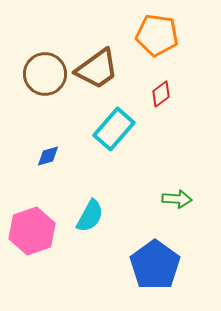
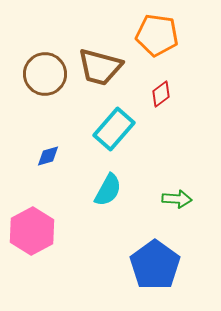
brown trapezoid: moved 3 px right, 2 px up; rotated 51 degrees clockwise
cyan semicircle: moved 18 px right, 26 px up
pink hexagon: rotated 9 degrees counterclockwise
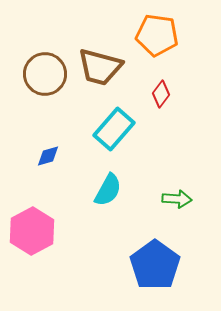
red diamond: rotated 16 degrees counterclockwise
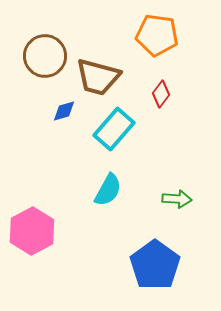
brown trapezoid: moved 2 px left, 10 px down
brown circle: moved 18 px up
blue diamond: moved 16 px right, 45 px up
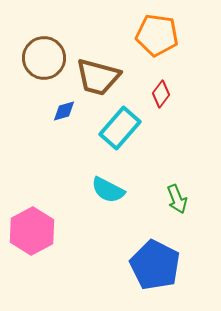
brown circle: moved 1 px left, 2 px down
cyan rectangle: moved 6 px right, 1 px up
cyan semicircle: rotated 88 degrees clockwise
green arrow: rotated 64 degrees clockwise
blue pentagon: rotated 9 degrees counterclockwise
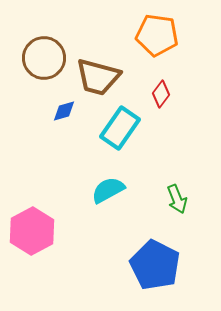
cyan rectangle: rotated 6 degrees counterclockwise
cyan semicircle: rotated 124 degrees clockwise
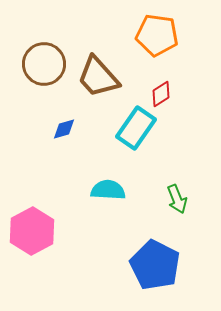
brown circle: moved 6 px down
brown trapezoid: rotated 33 degrees clockwise
red diamond: rotated 20 degrees clockwise
blue diamond: moved 18 px down
cyan rectangle: moved 16 px right
cyan semicircle: rotated 32 degrees clockwise
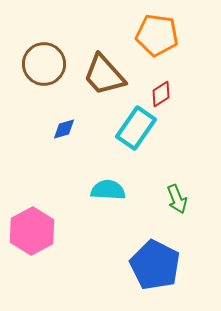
brown trapezoid: moved 6 px right, 2 px up
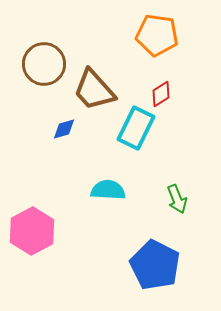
brown trapezoid: moved 10 px left, 15 px down
cyan rectangle: rotated 9 degrees counterclockwise
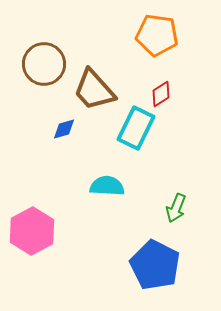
cyan semicircle: moved 1 px left, 4 px up
green arrow: moved 1 px left, 9 px down; rotated 44 degrees clockwise
